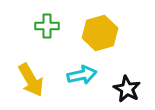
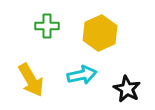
yellow hexagon: rotated 8 degrees counterclockwise
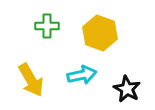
yellow hexagon: rotated 16 degrees counterclockwise
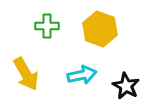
yellow hexagon: moved 4 px up
yellow arrow: moved 5 px left, 6 px up
black star: moved 1 px left, 3 px up
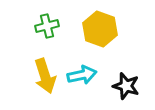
green cross: rotated 15 degrees counterclockwise
yellow arrow: moved 19 px right, 2 px down; rotated 12 degrees clockwise
black star: rotated 12 degrees counterclockwise
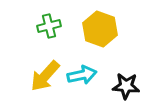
green cross: moved 2 px right
yellow arrow: rotated 60 degrees clockwise
black star: rotated 12 degrees counterclockwise
